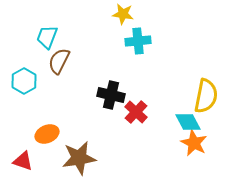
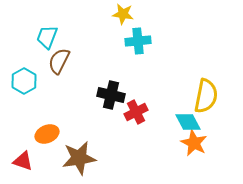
red cross: rotated 20 degrees clockwise
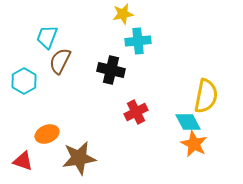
yellow star: rotated 20 degrees counterclockwise
brown semicircle: moved 1 px right
black cross: moved 25 px up
orange star: moved 1 px down
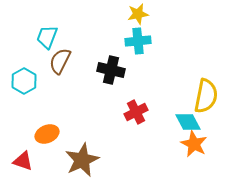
yellow star: moved 15 px right
brown star: moved 3 px right, 2 px down; rotated 16 degrees counterclockwise
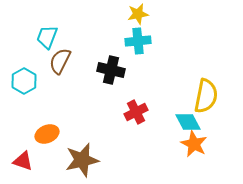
brown star: rotated 12 degrees clockwise
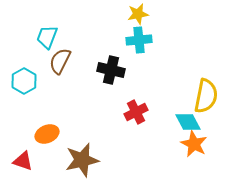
cyan cross: moved 1 px right, 1 px up
